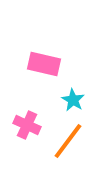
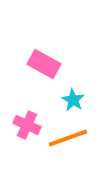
pink rectangle: rotated 16 degrees clockwise
orange line: moved 3 px up; rotated 33 degrees clockwise
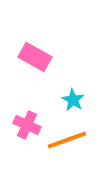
pink rectangle: moved 9 px left, 7 px up
orange line: moved 1 px left, 2 px down
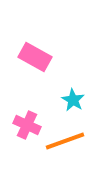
orange line: moved 2 px left, 1 px down
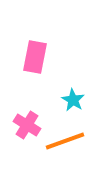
pink rectangle: rotated 72 degrees clockwise
pink cross: rotated 8 degrees clockwise
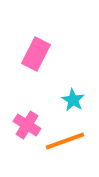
pink rectangle: moved 1 px right, 3 px up; rotated 16 degrees clockwise
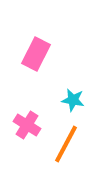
cyan star: rotated 20 degrees counterclockwise
orange line: moved 1 px right, 3 px down; rotated 42 degrees counterclockwise
